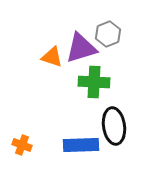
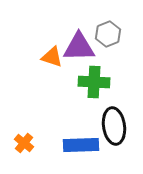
purple triangle: moved 2 px left, 1 px up; rotated 16 degrees clockwise
orange cross: moved 2 px right, 2 px up; rotated 18 degrees clockwise
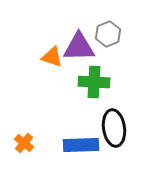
black ellipse: moved 2 px down
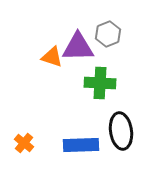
purple triangle: moved 1 px left
green cross: moved 6 px right, 1 px down
black ellipse: moved 7 px right, 3 px down
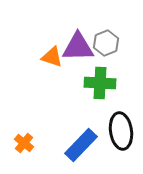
gray hexagon: moved 2 px left, 9 px down
blue rectangle: rotated 44 degrees counterclockwise
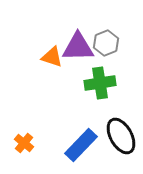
green cross: rotated 12 degrees counterclockwise
black ellipse: moved 5 px down; rotated 21 degrees counterclockwise
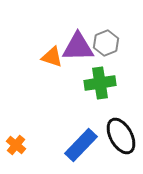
orange cross: moved 8 px left, 2 px down
